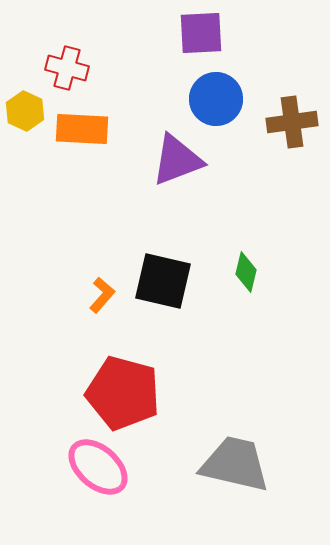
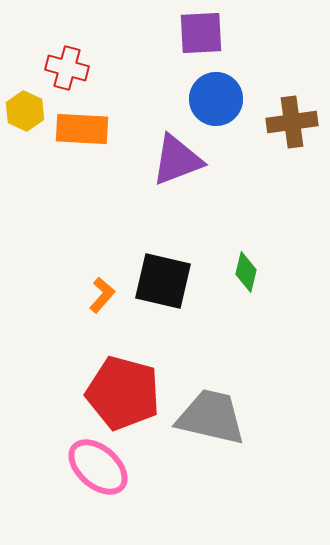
gray trapezoid: moved 24 px left, 47 px up
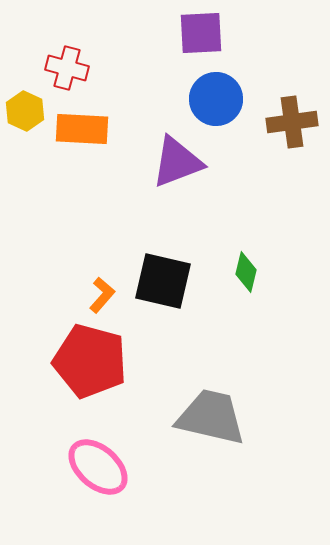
purple triangle: moved 2 px down
red pentagon: moved 33 px left, 32 px up
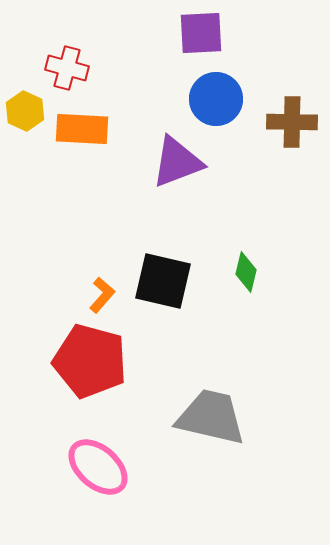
brown cross: rotated 9 degrees clockwise
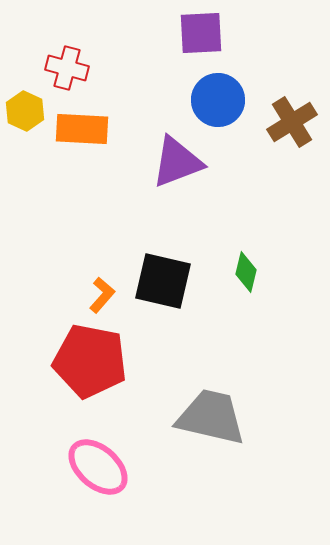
blue circle: moved 2 px right, 1 px down
brown cross: rotated 33 degrees counterclockwise
red pentagon: rotated 4 degrees counterclockwise
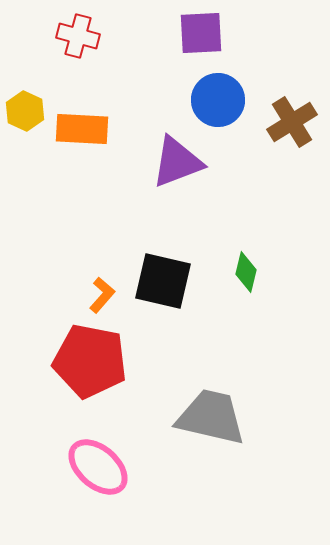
red cross: moved 11 px right, 32 px up
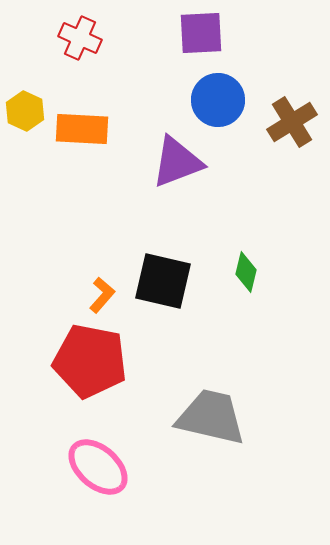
red cross: moved 2 px right, 2 px down; rotated 9 degrees clockwise
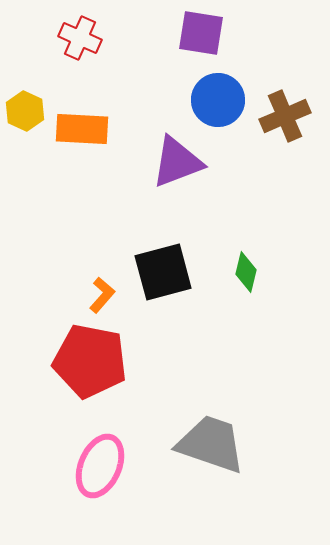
purple square: rotated 12 degrees clockwise
brown cross: moved 7 px left, 6 px up; rotated 9 degrees clockwise
black square: moved 9 px up; rotated 28 degrees counterclockwise
gray trapezoid: moved 27 px down; rotated 6 degrees clockwise
pink ellipse: moved 2 px right, 1 px up; rotated 72 degrees clockwise
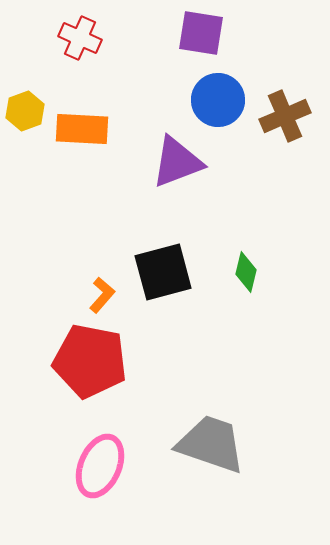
yellow hexagon: rotated 15 degrees clockwise
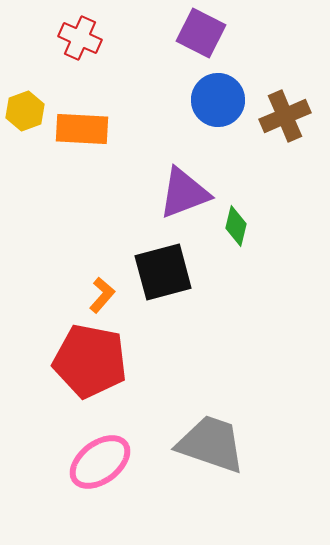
purple square: rotated 18 degrees clockwise
purple triangle: moved 7 px right, 31 px down
green diamond: moved 10 px left, 46 px up
pink ellipse: moved 4 px up; rotated 30 degrees clockwise
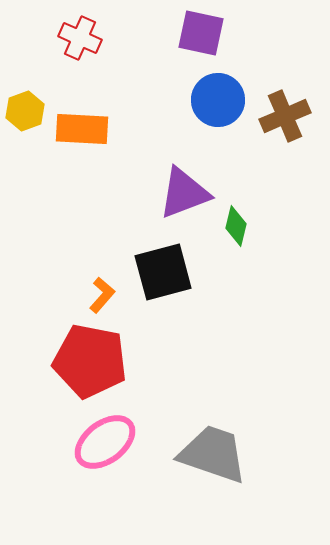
purple square: rotated 15 degrees counterclockwise
gray trapezoid: moved 2 px right, 10 px down
pink ellipse: moved 5 px right, 20 px up
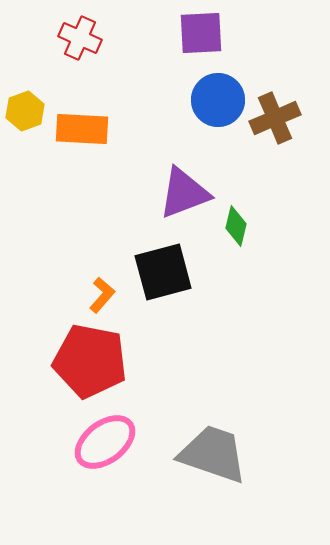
purple square: rotated 15 degrees counterclockwise
brown cross: moved 10 px left, 2 px down
